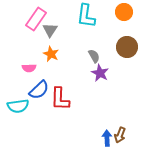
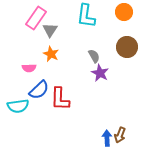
pink rectangle: moved 1 px up
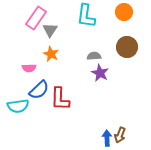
gray semicircle: rotated 64 degrees counterclockwise
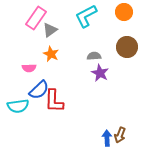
cyan L-shape: rotated 55 degrees clockwise
gray triangle: rotated 21 degrees clockwise
red L-shape: moved 6 px left, 2 px down
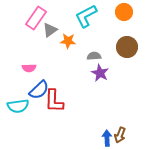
orange star: moved 17 px right, 13 px up; rotated 21 degrees counterclockwise
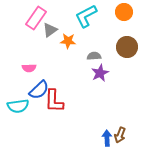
purple star: rotated 18 degrees clockwise
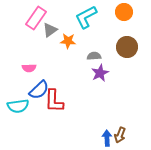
cyan L-shape: moved 1 px down
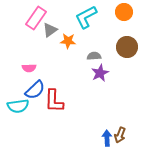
blue semicircle: moved 4 px left
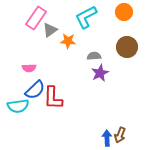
red L-shape: moved 1 px left, 3 px up
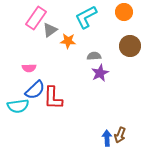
brown circle: moved 3 px right, 1 px up
